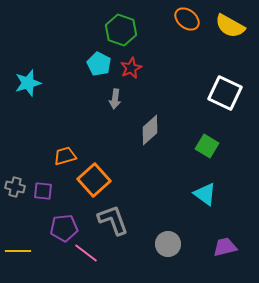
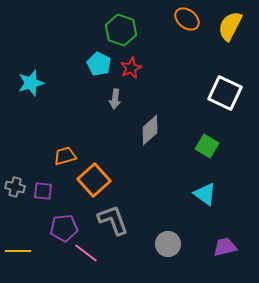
yellow semicircle: rotated 88 degrees clockwise
cyan star: moved 3 px right
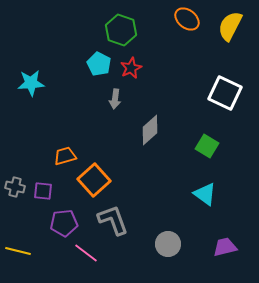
cyan star: rotated 12 degrees clockwise
purple pentagon: moved 5 px up
yellow line: rotated 15 degrees clockwise
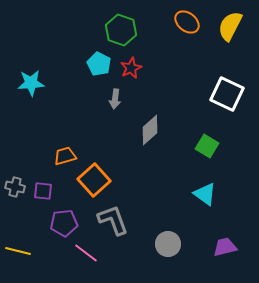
orange ellipse: moved 3 px down
white square: moved 2 px right, 1 px down
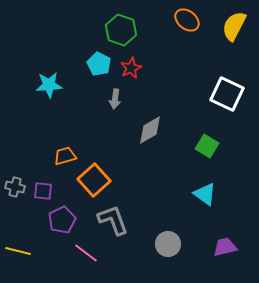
orange ellipse: moved 2 px up
yellow semicircle: moved 4 px right
cyan star: moved 18 px right, 2 px down
gray diamond: rotated 12 degrees clockwise
purple pentagon: moved 2 px left, 3 px up; rotated 20 degrees counterclockwise
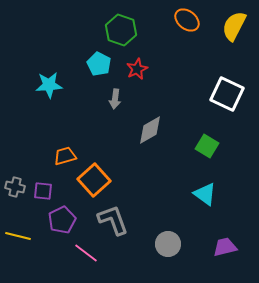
red star: moved 6 px right, 1 px down
yellow line: moved 15 px up
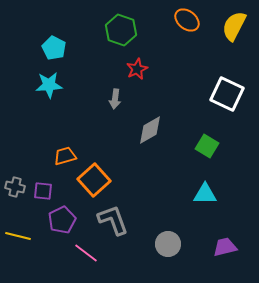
cyan pentagon: moved 45 px left, 16 px up
cyan triangle: rotated 35 degrees counterclockwise
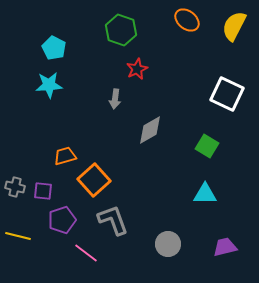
purple pentagon: rotated 8 degrees clockwise
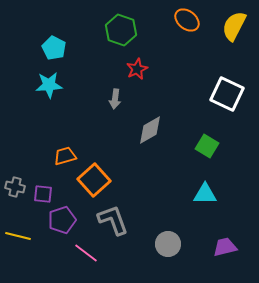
purple square: moved 3 px down
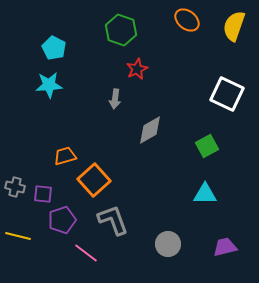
yellow semicircle: rotated 8 degrees counterclockwise
green square: rotated 30 degrees clockwise
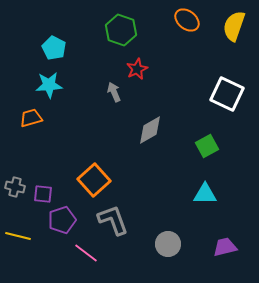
gray arrow: moved 1 px left, 7 px up; rotated 150 degrees clockwise
orange trapezoid: moved 34 px left, 38 px up
